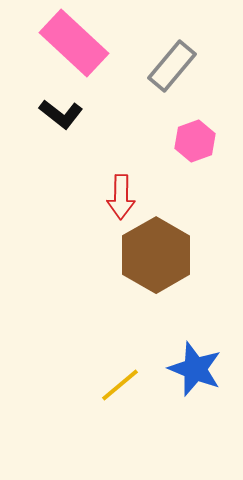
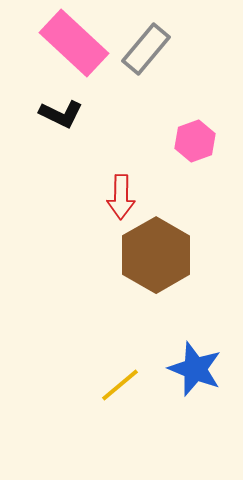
gray rectangle: moved 26 px left, 17 px up
black L-shape: rotated 12 degrees counterclockwise
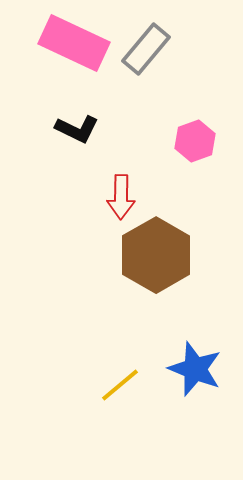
pink rectangle: rotated 18 degrees counterclockwise
black L-shape: moved 16 px right, 15 px down
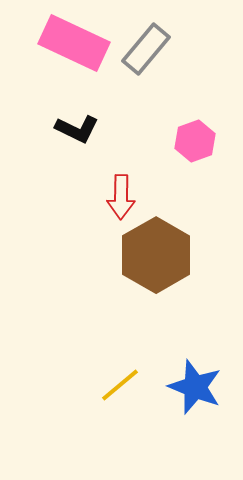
blue star: moved 18 px down
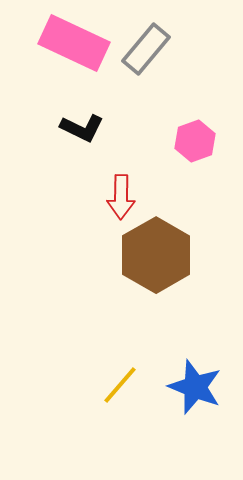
black L-shape: moved 5 px right, 1 px up
yellow line: rotated 9 degrees counterclockwise
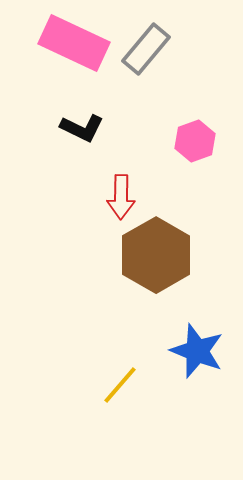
blue star: moved 2 px right, 36 px up
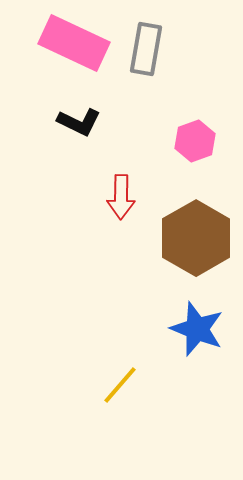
gray rectangle: rotated 30 degrees counterclockwise
black L-shape: moved 3 px left, 6 px up
brown hexagon: moved 40 px right, 17 px up
blue star: moved 22 px up
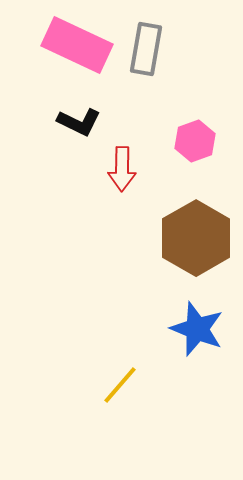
pink rectangle: moved 3 px right, 2 px down
red arrow: moved 1 px right, 28 px up
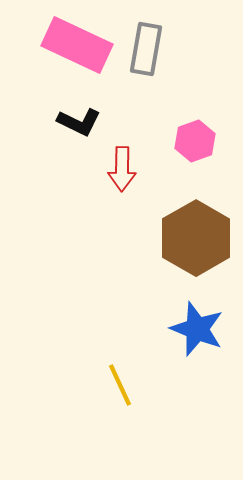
yellow line: rotated 66 degrees counterclockwise
